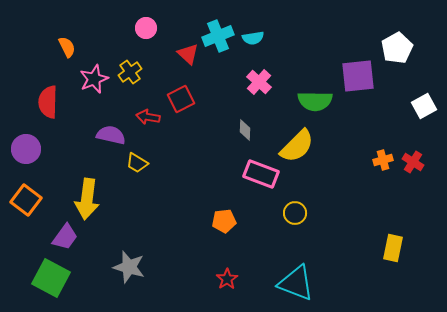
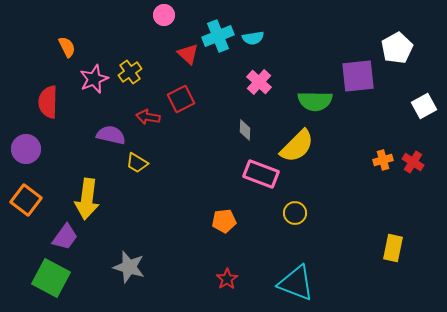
pink circle: moved 18 px right, 13 px up
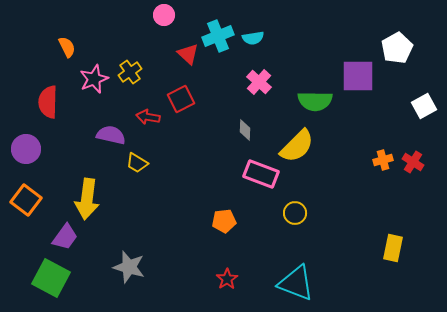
purple square: rotated 6 degrees clockwise
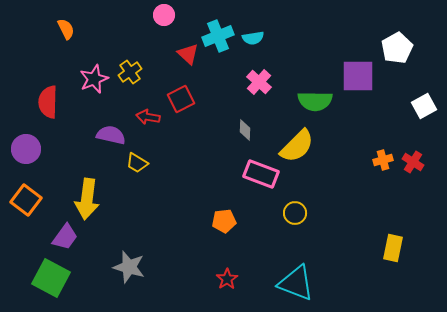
orange semicircle: moved 1 px left, 18 px up
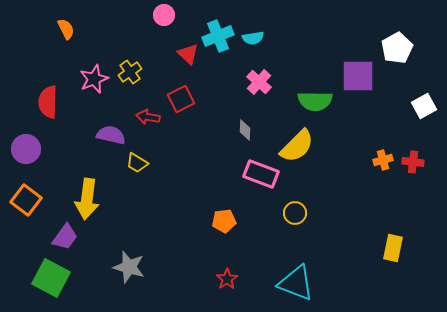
red cross: rotated 25 degrees counterclockwise
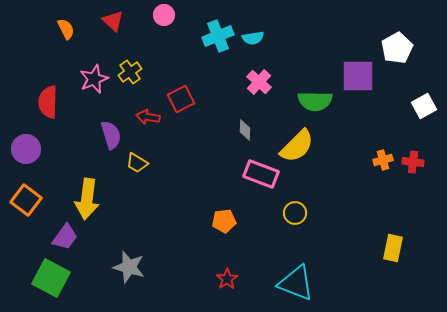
red triangle: moved 75 px left, 33 px up
purple semicircle: rotated 60 degrees clockwise
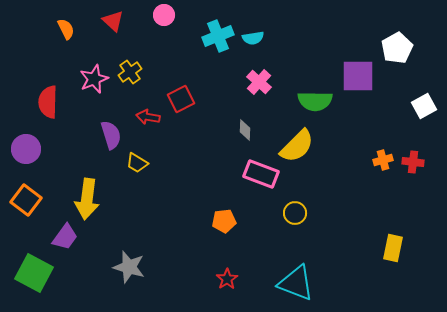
green square: moved 17 px left, 5 px up
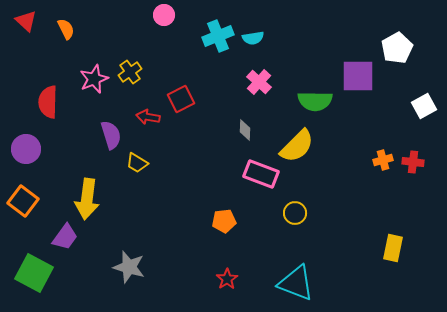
red triangle: moved 87 px left
orange square: moved 3 px left, 1 px down
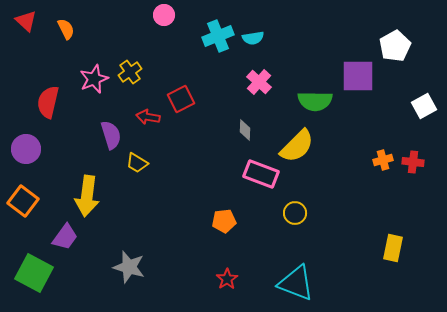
white pentagon: moved 2 px left, 2 px up
red semicircle: rotated 12 degrees clockwise
yellow arrow: moved 3 px up
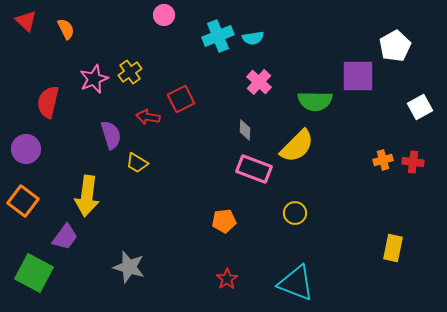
white square: moved 4 px left, 1 px down
pink rectangle: moved 7 px left, 5 px up
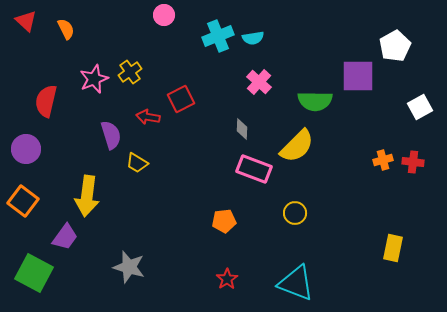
red semicircle: moved 2 px left, 1 px up
gray diamond: moved 3 px left, 1 px up
